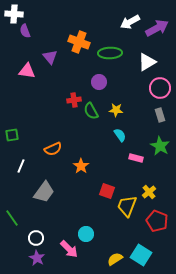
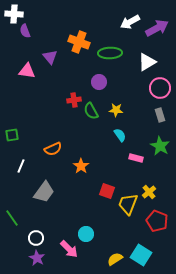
yellow trapezoid: moved 1 px right, 2 px up
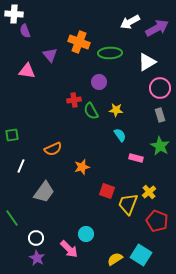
purple triangle: moved 2 px up
orange star: moved 1 px right, 1 px down; rotated 21 degrees clockwise
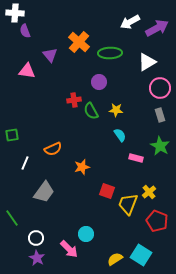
white cross: moved 1 px right, 1 px up
orange cross: rotated 20 degrees clockwise
white line: moved 4 px right, 3 px up
